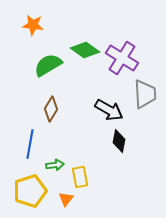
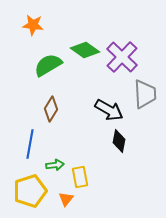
purple cross: moved 1 px up; rotated 12 degrees clockwise
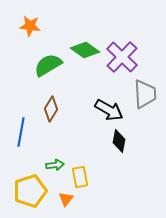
orange star: moved 3 px left, 1 px down
blue line: moved 9 px left, 12 px up
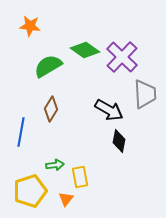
green semicircle: moved 1 px down
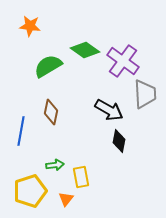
purple cross: moved 1 px right, 4 px down; rotated 8 degrees counterclockwise
brown diamond: moved 3 px down; rotated 20 degrees counterclockwise
blue line: moved 1 px up
yellow rectangle: moved 1 px right
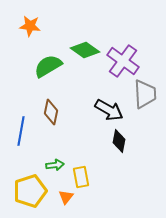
orange triangle: moved 2 px up
